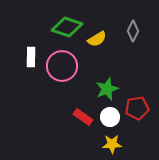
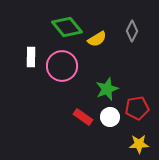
green diamond: rotated 32 degrees clockwise
gray diamond: moved 1 px left
yellow star: moved 27 px right
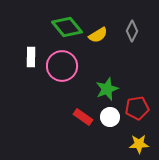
yellow semicircle: moved 1 px right, 4 px up
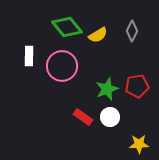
white rectangle: moved 2 px left, 1 px up
red pentagon: moved 22 px up
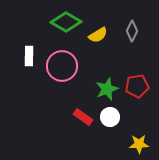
green diamond: moved 1 px left, 5 px up; rotated 20 degrees counterclockwise
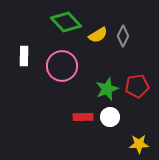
green diamond: rotated 16 degrees clockwise
gray diamond: moved 9 px left, 5 px down
white rectangle: moved 5 px left
red rectangle: rotated 36 degrees counterclockwise
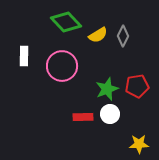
white circle: moved 3 px up
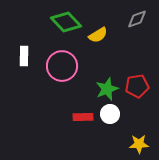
gray diamond: moved 14 px right, 17 px up; rotated 45 degrees clockwise
